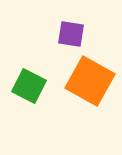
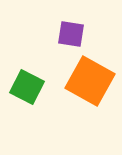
green square: moved 2 px left, 1 px down
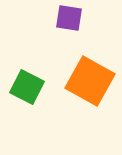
purple square: moved 2 px left, 16 px up
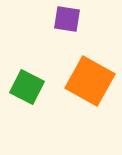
purple square: moved 2 px left, 1 px down
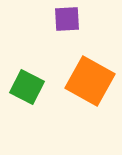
purple square: rotated 12 degrees counterclockwise
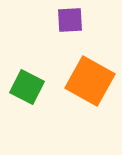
purple square: moved 3 px right, 1 px down
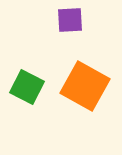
orange square: moved 5 px left, 5 px down
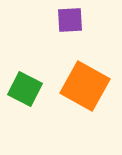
green square: moved 2 px left, 2 px down
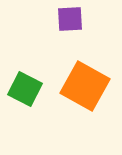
purple square: moved 1 px up
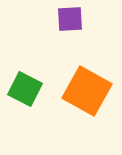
orange square: moved 2 px right, 5 px down
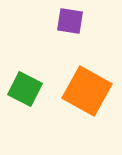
purple square: moved 2 px down; rotated 12 degrees clockwise
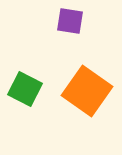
orange square: rotated 6 degrees clockwise
